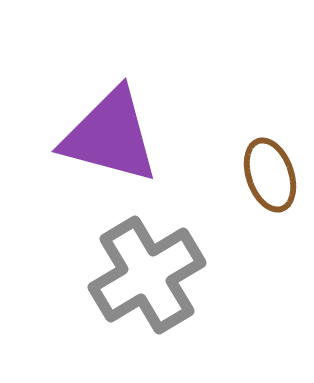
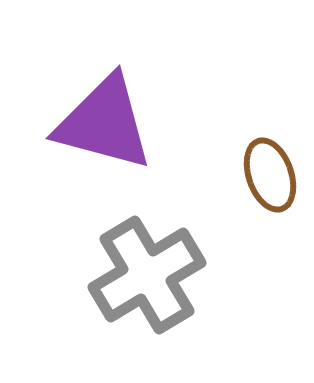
purple triangle: moved 6 px left, 13 px up
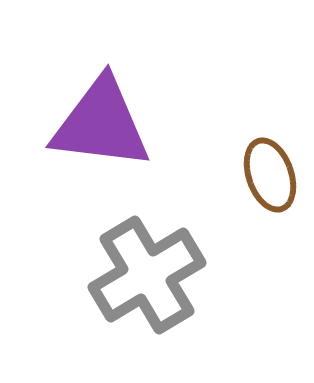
purple triangle: moved 3 px left, 1 px down; rotated 8 degrees counterclockwise
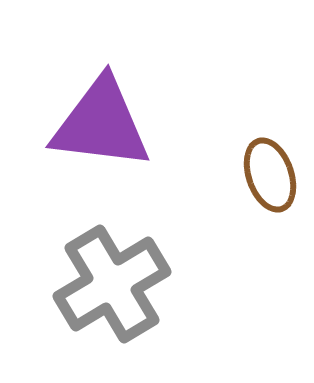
gray cross: moved 35 px left, 9 px down
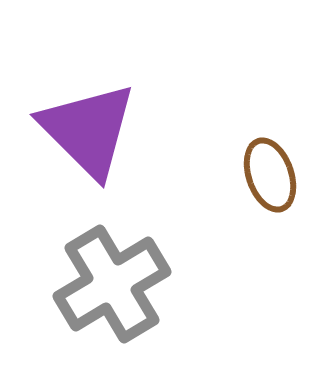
purple triangle: moved 13 px left, 6 px down; rotated 38 degrees clockwise
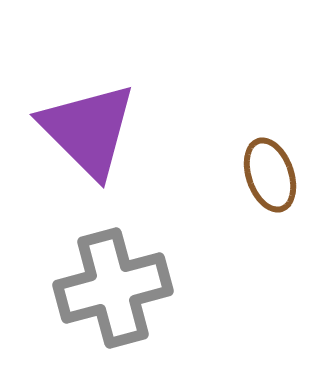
gray cross: moved 1 px right, 4 px down; rotated 16 degrees clockwise
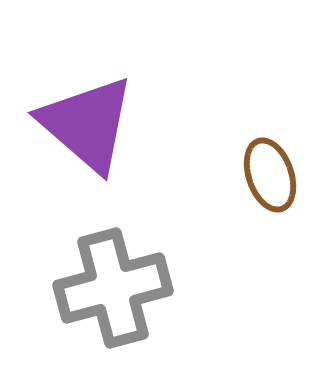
purple triangle: moved 1 px left, 6 px up; rotated 4 degrees counterclockwise
